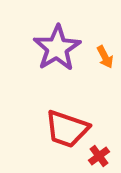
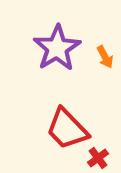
red trapezoid: rotated 27 degrees clockwise
red cross: moved 1 px left, 2 px down
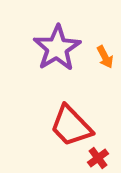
red trapezoid: moved 4 px right, 3 px up
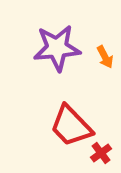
purple star: rotated 27 degrees clockwise
red cross: moved 3 px right, 5 px up
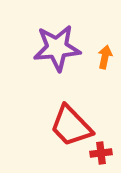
orange arrow: rotated 140 degrees counterclockwise
red cross: rotated 30 degrees clockwise
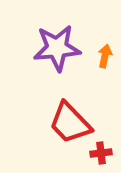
orange arrow: moved 1 px up
red trapezoid: moved 1 px left, 3 px up
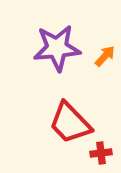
orange arrow: rotated 30 degrees clockwise
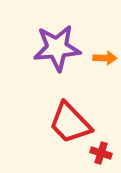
orange arrow: moved 2 px down; rotated 50 degrees clockwise
red cross: rotated 25 degrees clockwise
